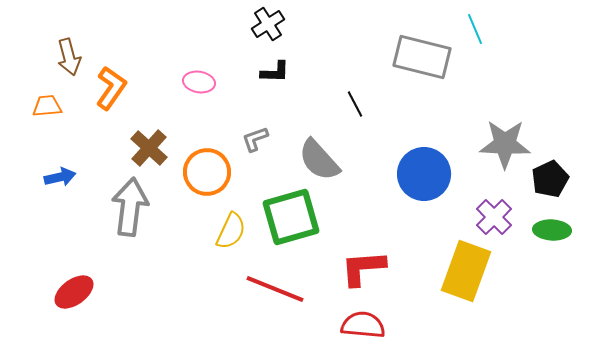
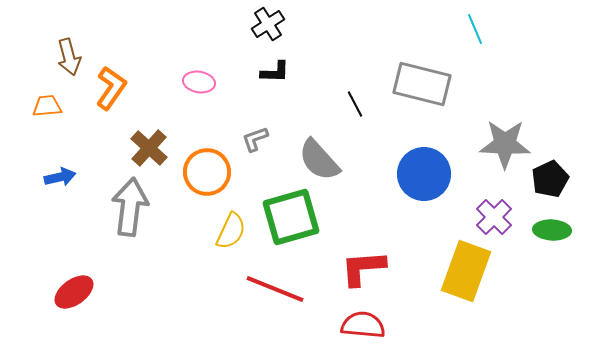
gray rectangle: moved 27 px down
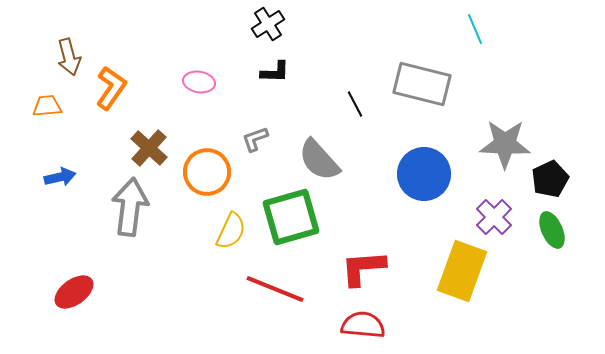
green ellipse: rotated 63 degrees clockwise
yellow rectangle: moved 4 px left
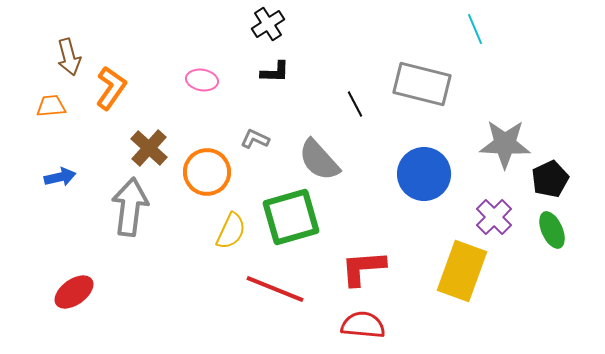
pink ellipse: moved 3 px right, 2 px up
orange trapezoid: moved 4 px right
gray L-shape: rotated 44 degrees clockwise
